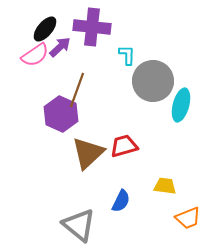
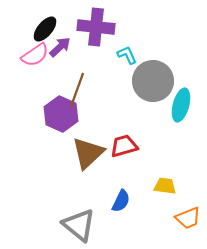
purple cross: moved 4 px right
cyan L-shape: rotated 25 degrees counterclockwise
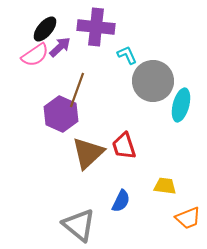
red trapezoid: rotated 92 degrees counterclockwise
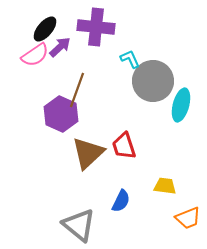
cyan L-shape: moved 3 px right, 4 px down
